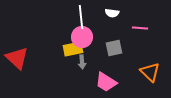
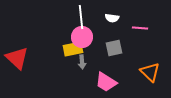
white semicircle: moved 5 px down
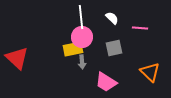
white semicircle: rotated 144 degrees counterclockwise
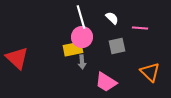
white line: rotated 10 degrees counterclockwise
gray square: moved 3 px right, 2 px up
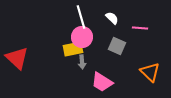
gray square: rotated 36 degrees clockwise
pink trapezoid: moved 4 px left
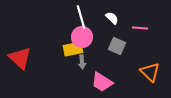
red triangle: moved 3 px right
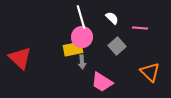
gray square: rotated 24 degrees clockwise
